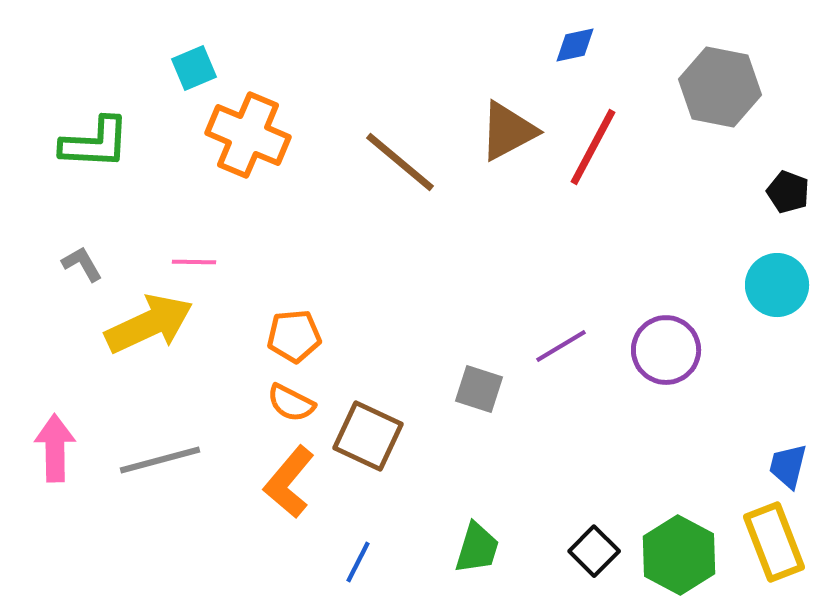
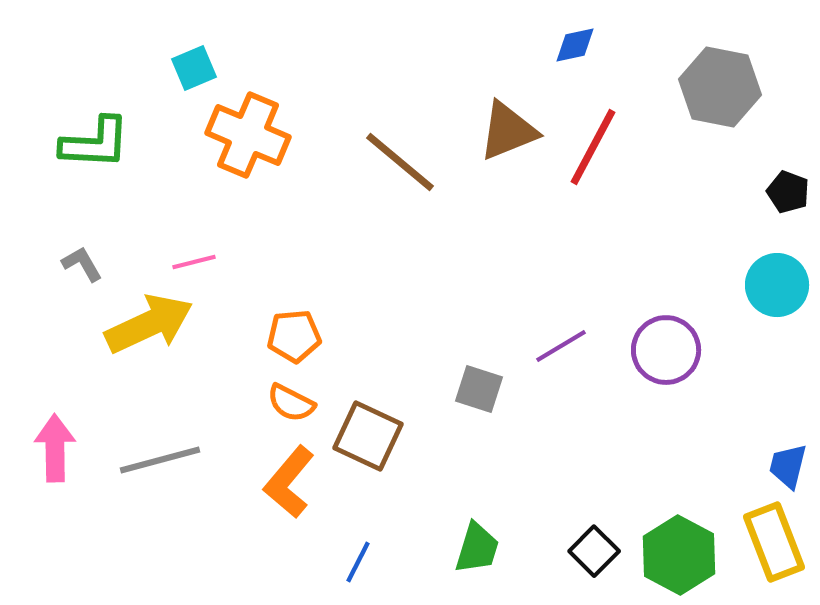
brown triangle: rotated 6 degrees clockwise
pink line: rotated 15 degrees counterclockwise
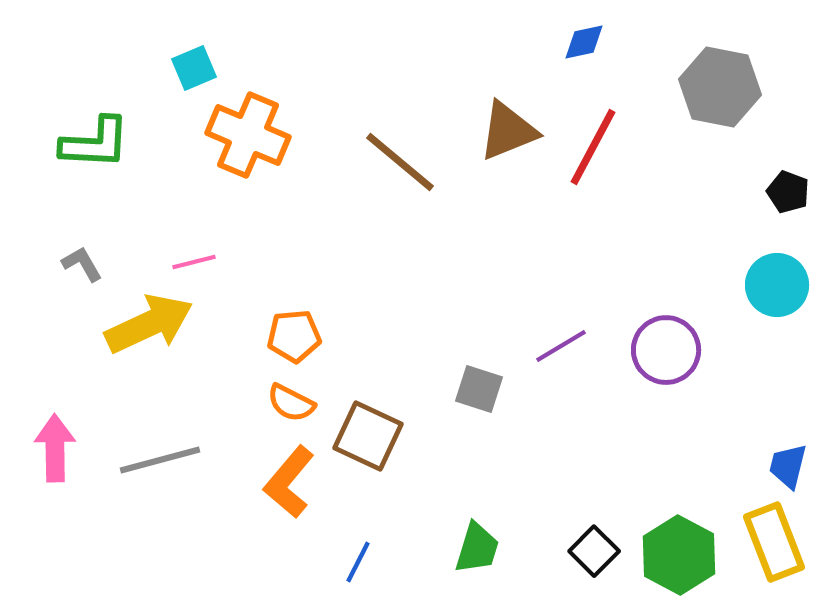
blue diamond: moved 9 px right, 3 px up
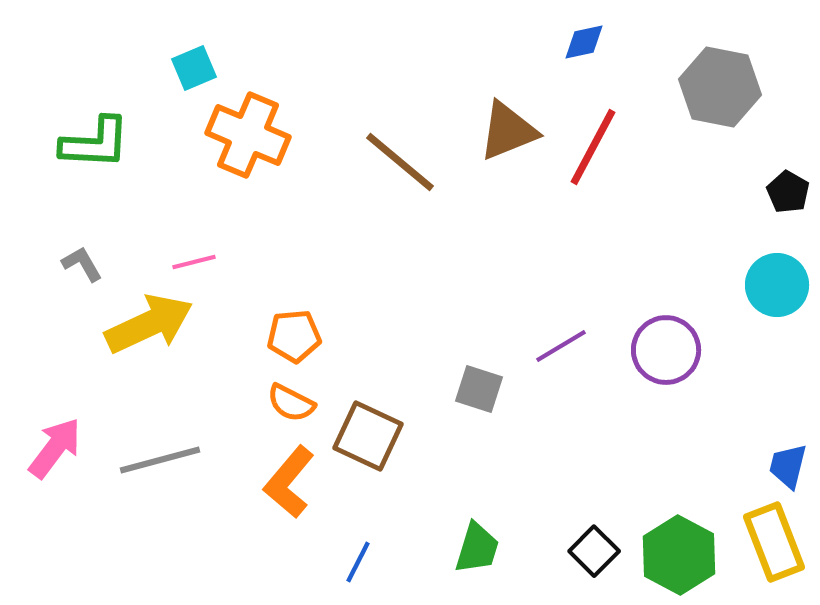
black pentagon: rotated 9 degrees clockwise
pink arrow: rotated 38 degrees clockwise
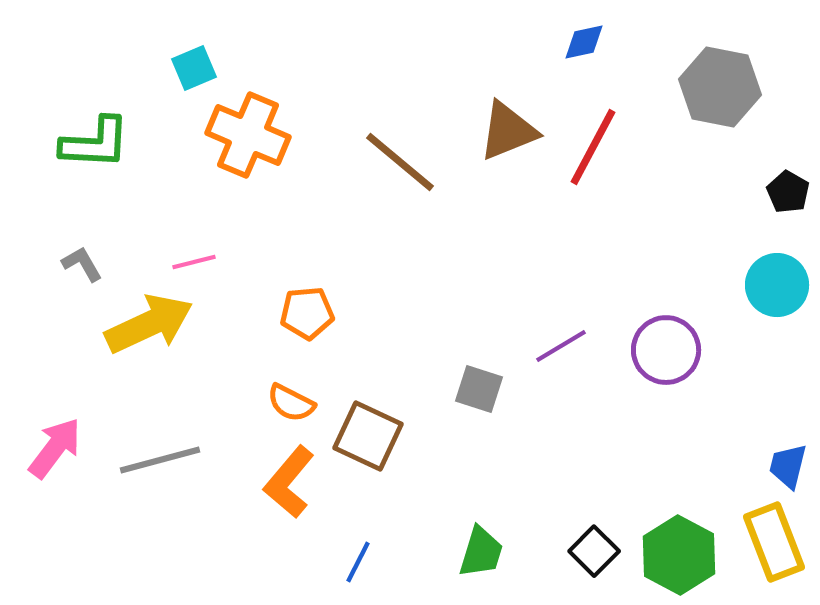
orange pentagon: moved 13 px right, 23 px up
green trapezoid: moved 4 px right, 4 px down
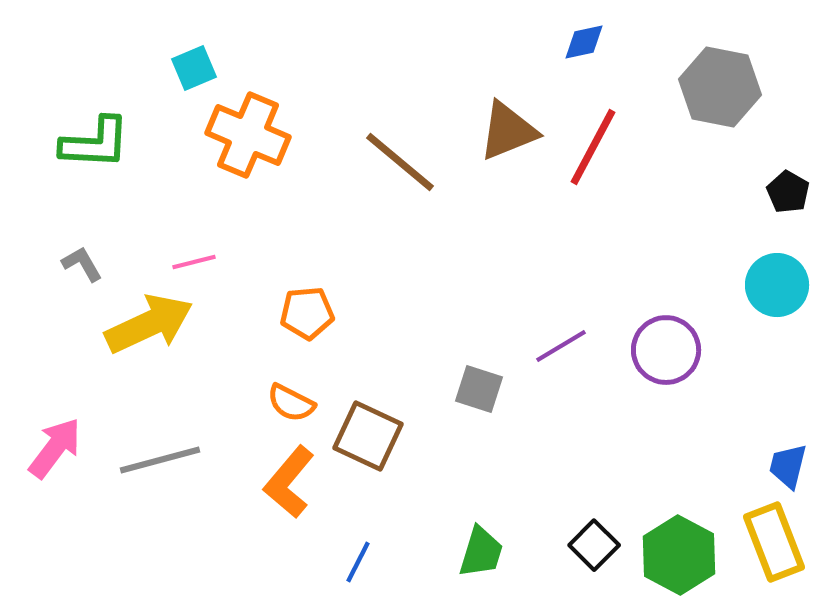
black square: moved 6 px up
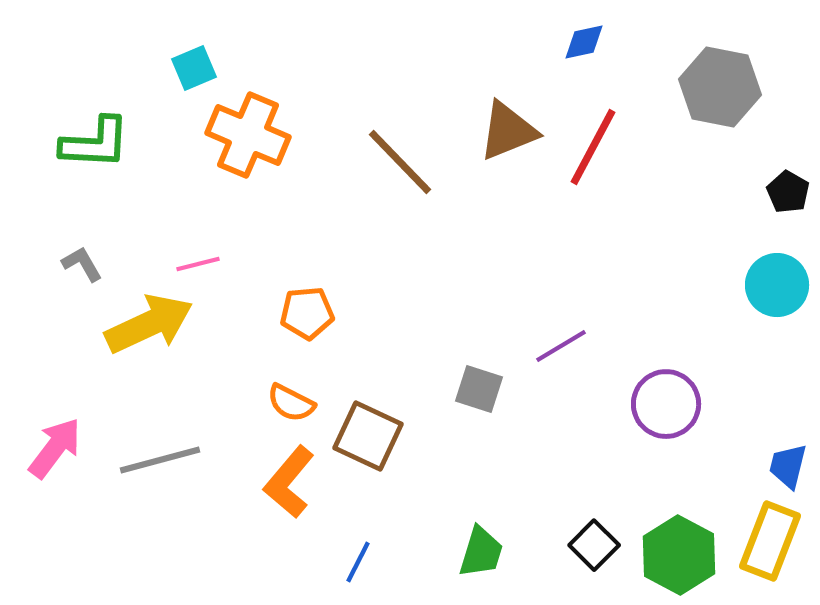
brown line: rotated 6 degrees clockwise
pink line: moved 4 px right, 2 px down
purple circle: moved 54 px down
yellow rectangle: moved 4 px left, 1 px up; rotated 42 degrees clockwise
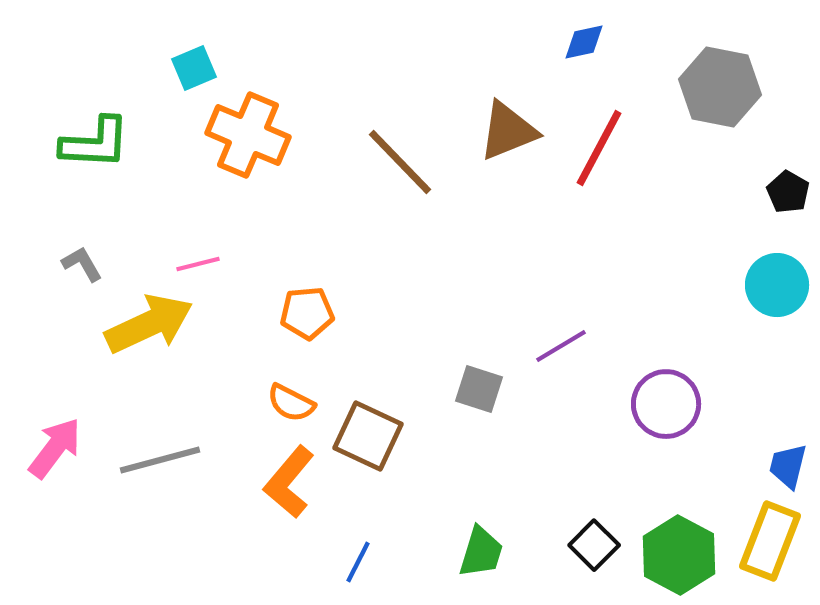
red line: moved 6 px right, 1 px down
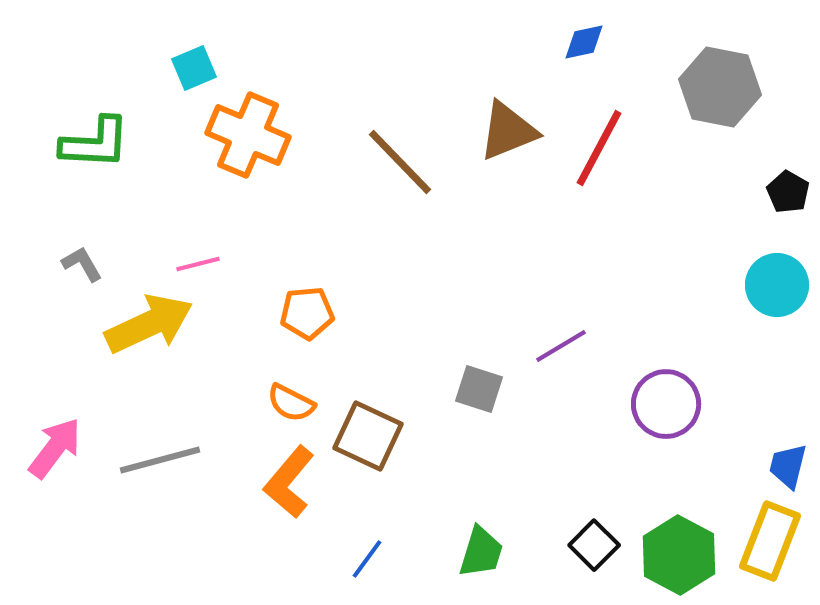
blue line: moved 9 px right, 3 px up; rotated 9 degrees clockwise
